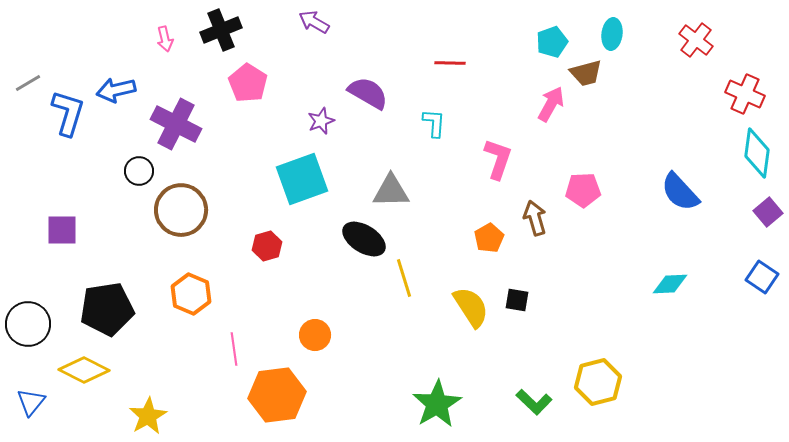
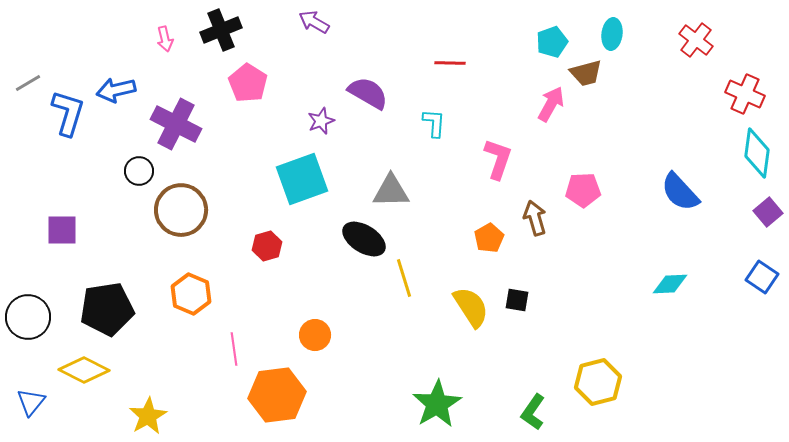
black circle at (28, 324): moved 7 px up
green L-shape at (534, 402): moved 1 px left, 10 px down; rotated 81 degrees clockwise
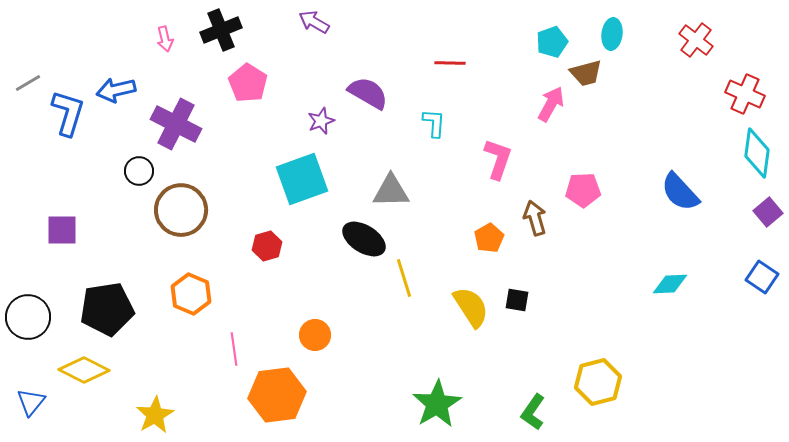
yellow star at (148, 416): moved 7 px right, 1 px up
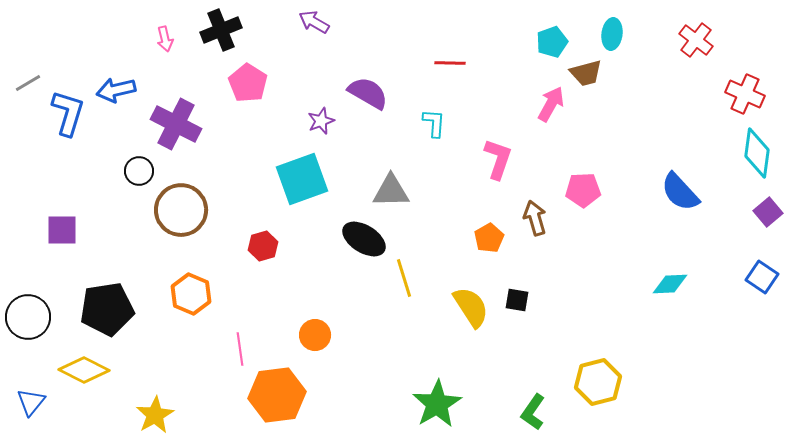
red hexagon at (267, 246): moved 4 px left
pink line at (234, 349): moved 6 px right
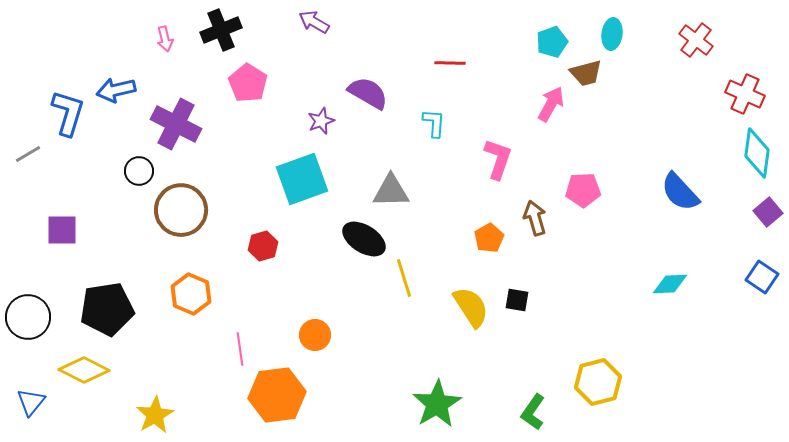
gray line at (28, 83): moved 71 px down
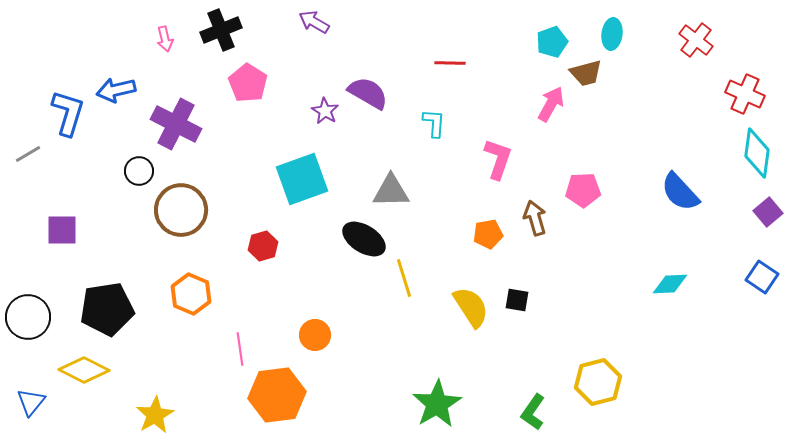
purple star at (321, 121): moved 4 px right, 10 px up; rotated 20 degrees counterclockwise
orange pentagon at (489, 238): moved 1 px left, 4 px up; rotated 20 degrees clockwise
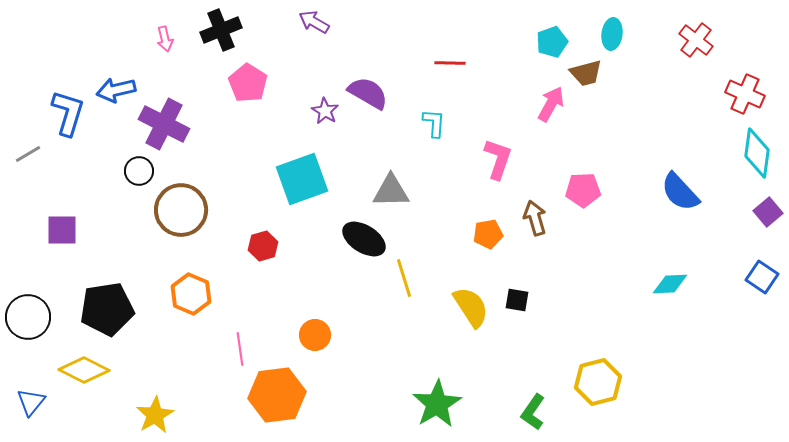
purple cross at (176, 124): moved 12 px left
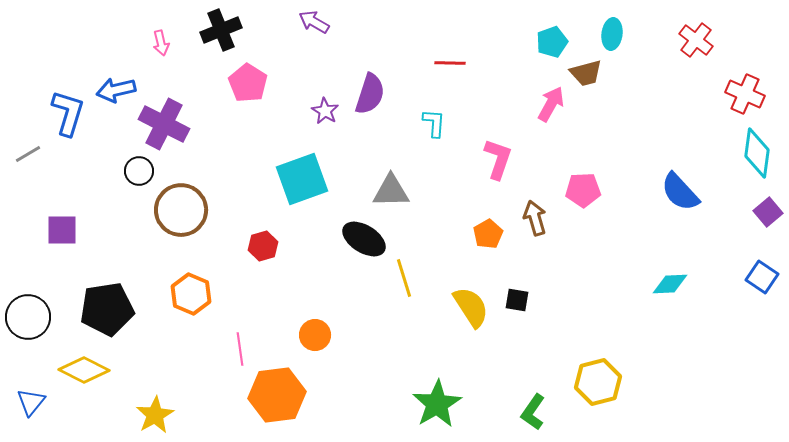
pink arrow at (165, 39): moved 4 px left, 4 px down
purple semicircle at (368, 93): moved 2 px right, 1 px down; rotated 78 degrees clockwise
orange pentagon at (488, 234): rotated 20 degrees counterclockwise
